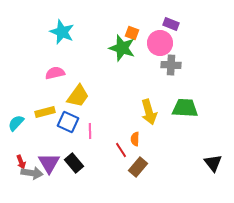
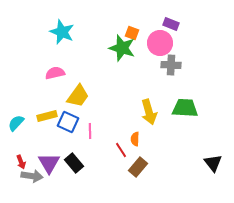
yellow rectangle: moved 2 px right, 4 px down
gray arrow: moved 3 px down
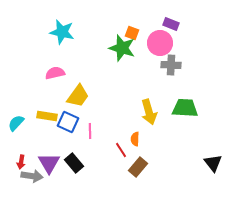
cyan star: rotated 10 degrees counterclockwise
yellow rectangle: rotated 24 degrees clockwise
red arrow: rotated 32 degrees clockwise
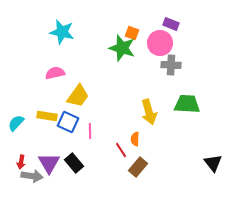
green trapezoid: moved 2 px right, 4 px up
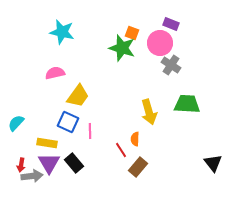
gray cross: rotated 30 degrees clockwise
yellow rectangle: moved 27 px down
red arrow: moved 3 px down
gray arrow: rotated 15 degrees counterclockwise
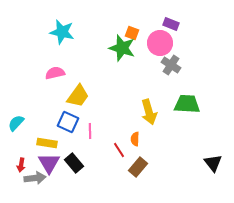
red line: moved 2 px left
gray arrow: moved 3 px right, 2 px down
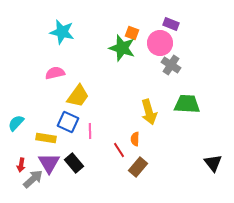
yellow rectangle: moved 1 px left, 5 px up
gray arrow: moved 2 px left, 1 px down; rotated 35 degrees counterclockwise
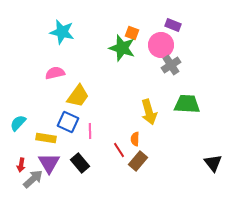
purple rectangle: moved 2 px right, 1 px down
pink circle: moved 1 px right, 2 px down
gray cross: rotated 24 degrees clockwise
cyan semicircle: moved 2 px right
black rectangle: moved 6 px right
brown rectangle: moved 6 px up
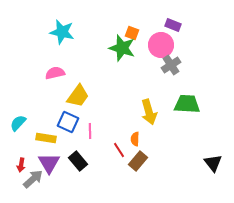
black rectangle: moved 2 px left, 2 px up
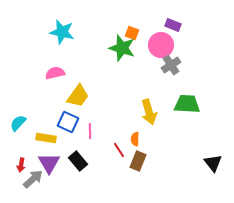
brown rectangle: rotated 18 degrees counterclockwise
